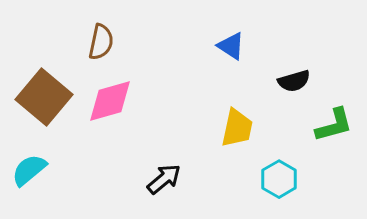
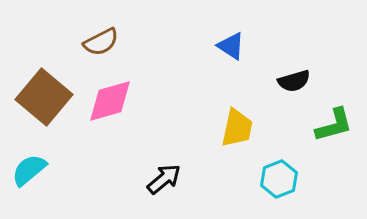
brown semicircle: rotated 51 degrees clockwise
cyan hexagon: rotated 9 degrees clockwise
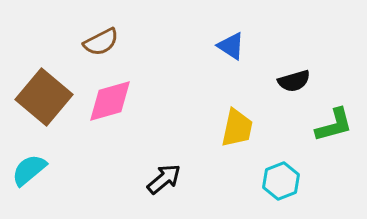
cyan hexagon: moved 2 px right, 2 px down
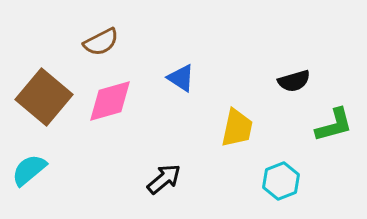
blue triangle: moved 50 px left, 32 px down
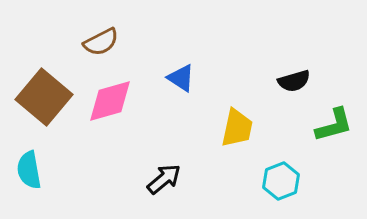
cyan semicircle: rotated 60 degrees counterclockwise
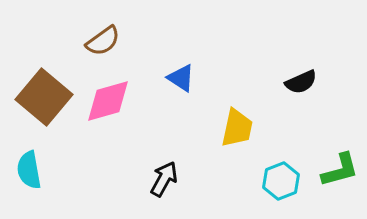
brown semicircle: moved 2 px right, 1 px up; rotated 9 degrees counterclockwise
black semicircle: moved 7 px right, 1 px down; rotated 8 degrees counterclockwise
pink diamond: moved 2 px left
green L-shape: moved 6 px right, 45 px down
black arrow: rotated 21 degrees counterclockwise
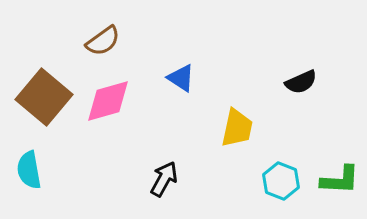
green L-shape: moved 10 px down; rotated 18 degrees clockwise
cyan hexagon: rotated 18 degrees counterclockwise
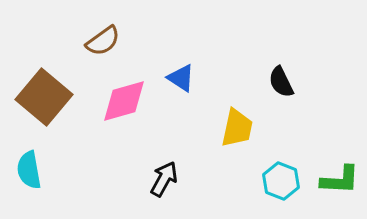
black semicircle: moved 20 px left; rotated 88 degrees clockwise
pink diamond: moved 16 px right
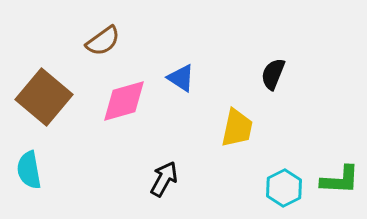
black semicircle: moved 8 px left, 8 px up; rotated 48 degrees clockwise
cyan hexagon: moved 3 px right, 7 px down; rotated 12 degrees clockwise
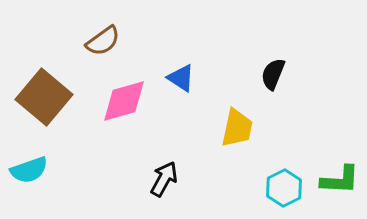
cyan semicircle: rotated 99 degrees counterclockwise
